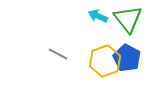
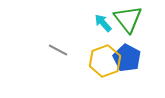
cyan arrow: moved 5 px right, 7 px down; rotated 24 degrees clockwise
gray line: moved 4 px up
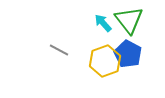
green triangle: moved 1 px right, 1 px down
gray line: moved 1 px right
blue pentagon: moved 1 px right, 4 px up
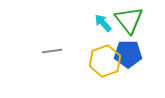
gray line: moved 7 px left, 1 px down; rotated 36 degrees counterclockwise
blue pentagon: rotated 28 degrees counterclockwise
